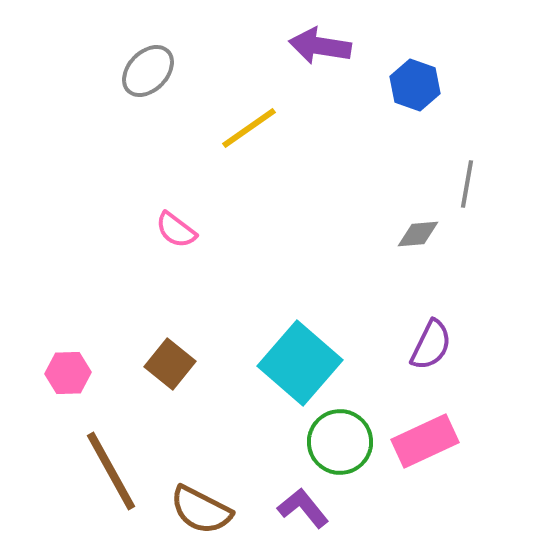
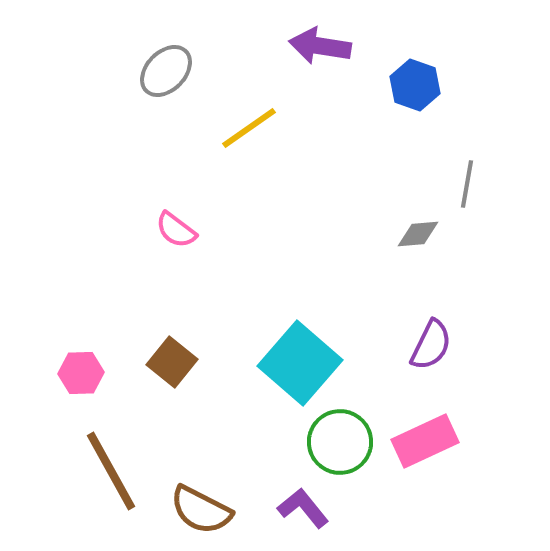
gray ellipse: moved 18 px right
brown square: moved 2 px right, 2 px up
pink hexagon: moved 13 px right
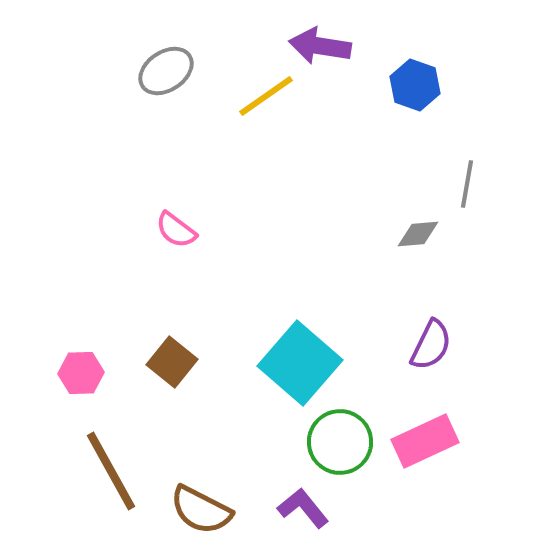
gray ellipse: rotated 12 degrees clockwise
yellow line: moved 17 px right, 32 px up
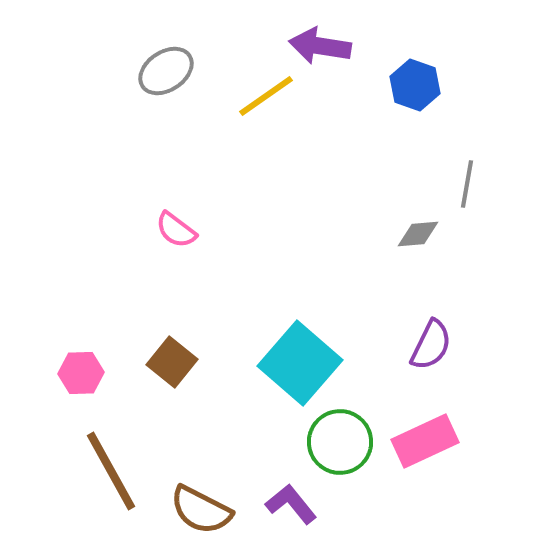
purple L-shape: moved 12 px left, 4 px up
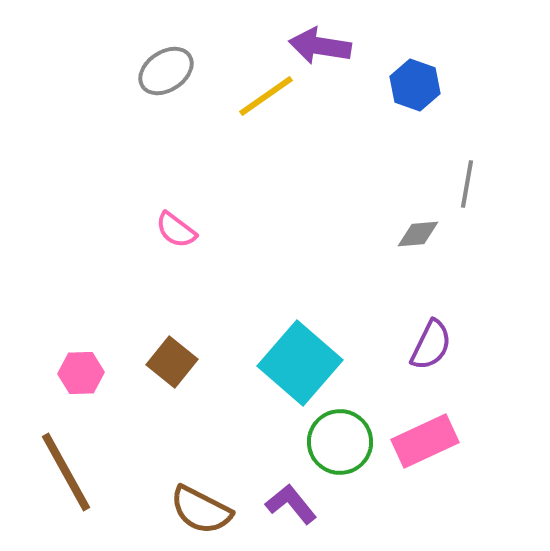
brown line: moved 45 px left, 1 px down
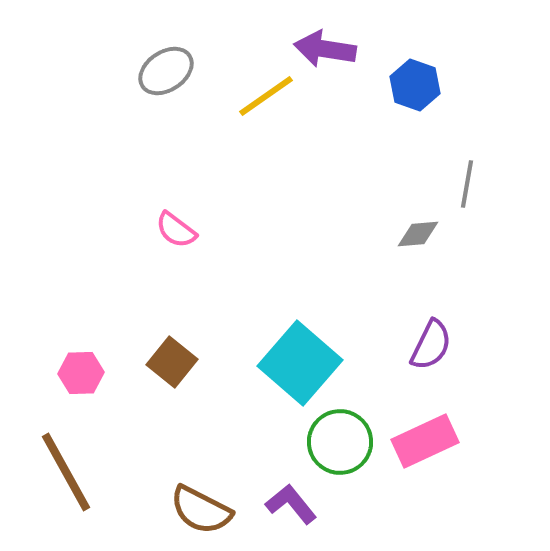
purple arrow: moved 5 px right, 3 px down
